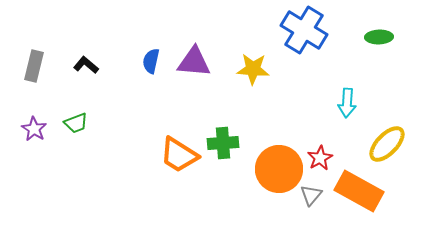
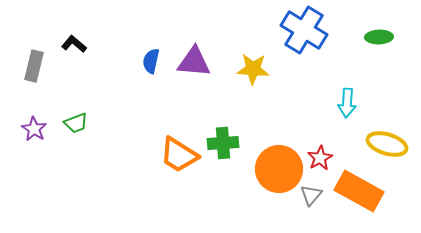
black L-shape: moved 12 px left, 21 px up
yellow ellipse: rotated 63 degrees clockwise
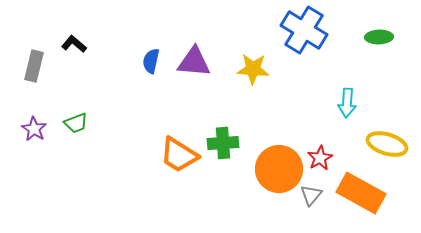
orange rectangle: moved 2 px right, 2 px down
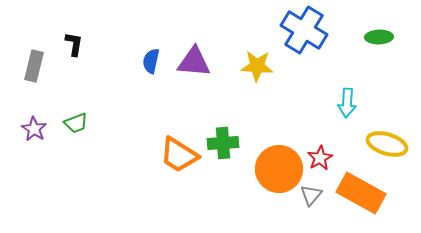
black L-shape: rotated 60 degrees clockwise
yellow star: moved 4 px right, 3 px up
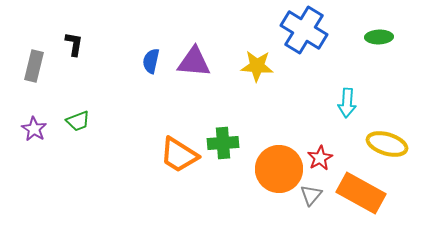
green trapezoid: moved 2 px right, 2 px up
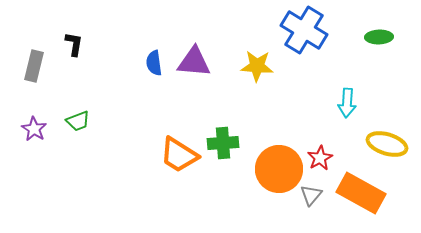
blue semicircle: moved 3 px right, 2 px down; rotated 20 degrees counterclockwise
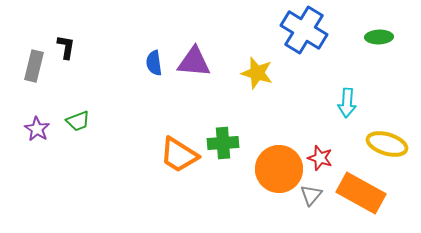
black L-shape: moved 8 px left, 3 px down
yellow star: moved 7 px down; rotated 12 degrees clockwise
purple star: moved 3 px right
red star: rotated 25 degrees counterclockwise
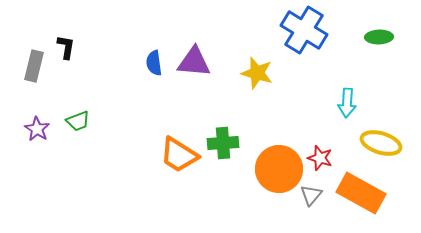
yellow ellipse: moved 6 px left, 1 px up
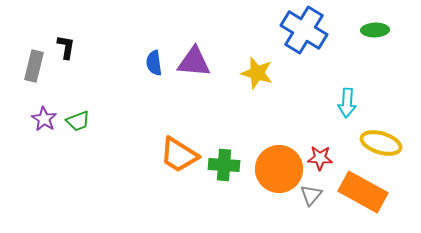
green ellipse: moved 4 px left, 7 px up
purple star: moved 7 px right, 10 px up
green cross: moved 1 px right, 22 px down; rotated 8 degrees clockwise
red star: rotated 15 degrees counterclockwise
orange rectangle: moved 2 px right, 1 px up
